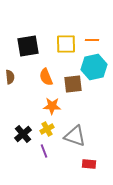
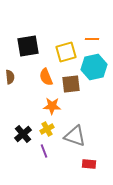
orange line: moved 1 px up
yellow square: moved 8 px down; rotated 15 degrees counterclockwise
brown square: moved 2 px left
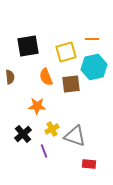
orange star: moved 15 px left
yellow cross: moved 5 px right
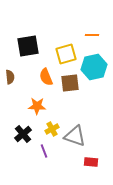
orange line: moved 4 px up
yellow square: moved 2 px down
brown square: moved 1 px left, 1 px up
red rectangle: moved 2 px right, 2 px up
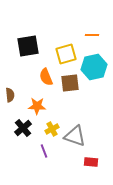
brown semicircle: moved 18 px down
black cross: moved 6 px up
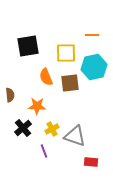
yellow square: moved 1 px up; rotated 15 degrees clockwise
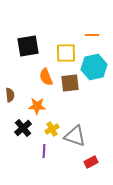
purple line: rotated 24 degrees clockwise
red rectangle: rotated 32 degrees counterclockwise
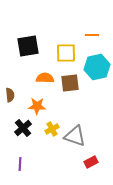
cyan hexagon: moved 3 px right
orange semicircle: moved 1 px left, 1 px down; rotated 114 degrees clockwise
purple line: moved 24 px left, 13 px down
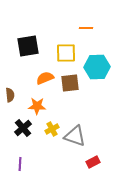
orange line: moved 6 px left, 7 px up
cyan hexagon: rotated 10 degrees clockwise
orange semicircle: rotated 24 degrees counterclockwise
red rectangle: moved 2 px right
